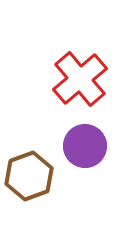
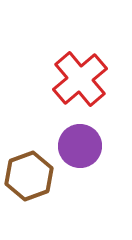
purple circle: moved 5 px left
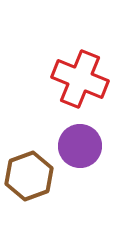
red cross: rotated 28 degrees counterclockwise
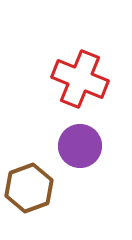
brown hexagon: moved 12 px down
